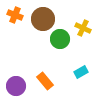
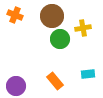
brown circle: moved 9 px right, 3 px up
yellow cross: rotated 35 degrees counterclockwise
cyan rectangle: moved 7 px right, 2 px down; rotated 24 degrees clockwise
orange rectangle: moved 10 px right
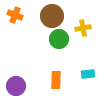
green circle: moved 1 px left
orange rectangle: moved 1 px right, 1 px up; rotated 42 degrees clockwise
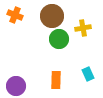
cyan rectangle: rotated 72 degrees clockwise
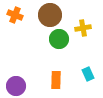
brown circle: moved 2 px left, 1 px up
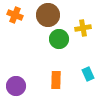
brown circle: moved 2 px left
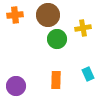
orange cross: rotated 28 degrees counterclockwise
green circle: moved 2 px left
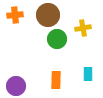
cyan rectangle: rotated 24 degrees clockwise
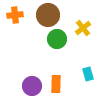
yellow cross: rotated 28 degrees counterclockwise
cyan rectangle: rotated 16 degrees counterclockwise
orange rectangle: moved 4 px down
purple circle: moved 16 px right
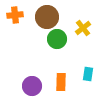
brown circle: moved 1 px left, 2 px down
cyan rectangle: rotated 24 degrees clockwise
orange rectangle: moved 5 px right, 2 px up
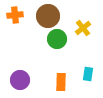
brown circle: moved 1 px right, 1 px up
purple circle: moved 12 px left, 6 px up
